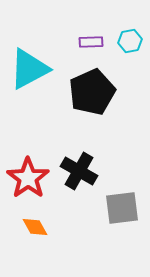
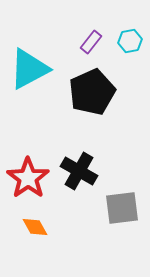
purple rectangle: rotated 50 degrees counterclockwise
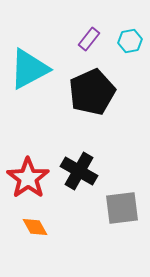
purple rectangle: moved 2 px left, 3 px up
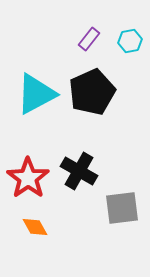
cyan triangle: moved 7 px right, 25 px down
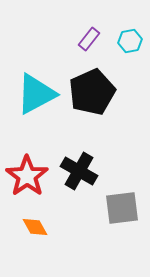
red star: moved 1 px left, 2 px up
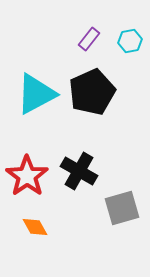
gray square: rotated 9 degrees counterclockwise
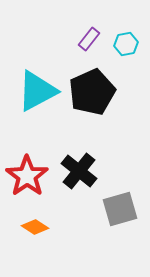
cyan hexagon: moved 4 px left, 3 px down
cyan triangle: moved 1 px right, 3 px up
black cross: rotated 9 degrees clockwise
gray square: moved 2 px left, 1 px down
orange diamond: rotated 28 degrees counterclockwise
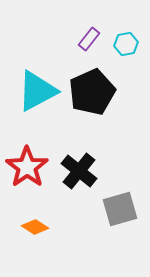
red star: moved 9 px up
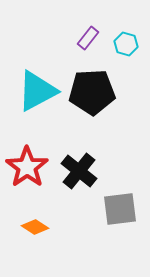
purple rectangle: moved 1 px left, 1 px up
cyan hexagon: rotated 25 degrees clockwise
black pentagon: rotated 21 degrees clockwise
gray square: rotated 9 degrees clockwise
